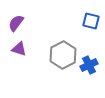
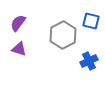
purple semicircle: moved 2 px right
gray hexagon: moved 20 px up
blue cross: moved 4 px up
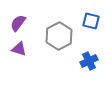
gray hexagon: moved 4 px left, 1 px down
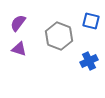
gray hexagon: rotated 12 degrees counterclockwise
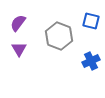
purple triangle: rotated 42 degrees clockwise
blue cross: moved 2 px right
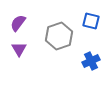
gray hexagon: rotated 20 degrees clockwise
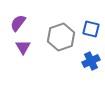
blue square: moved 8 px down
gray hexagon: moved 2 px right, 1 px down
purple triangle: moved 4 px right, 2 px up
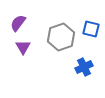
blue cross: moved 7 px left, 6 px down
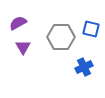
purple semicircle: rotated 24 degrees clockwise
gray hexagon: rotated 20 degrees clockwise
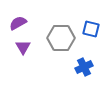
gray hexagon: moved 1 px down
